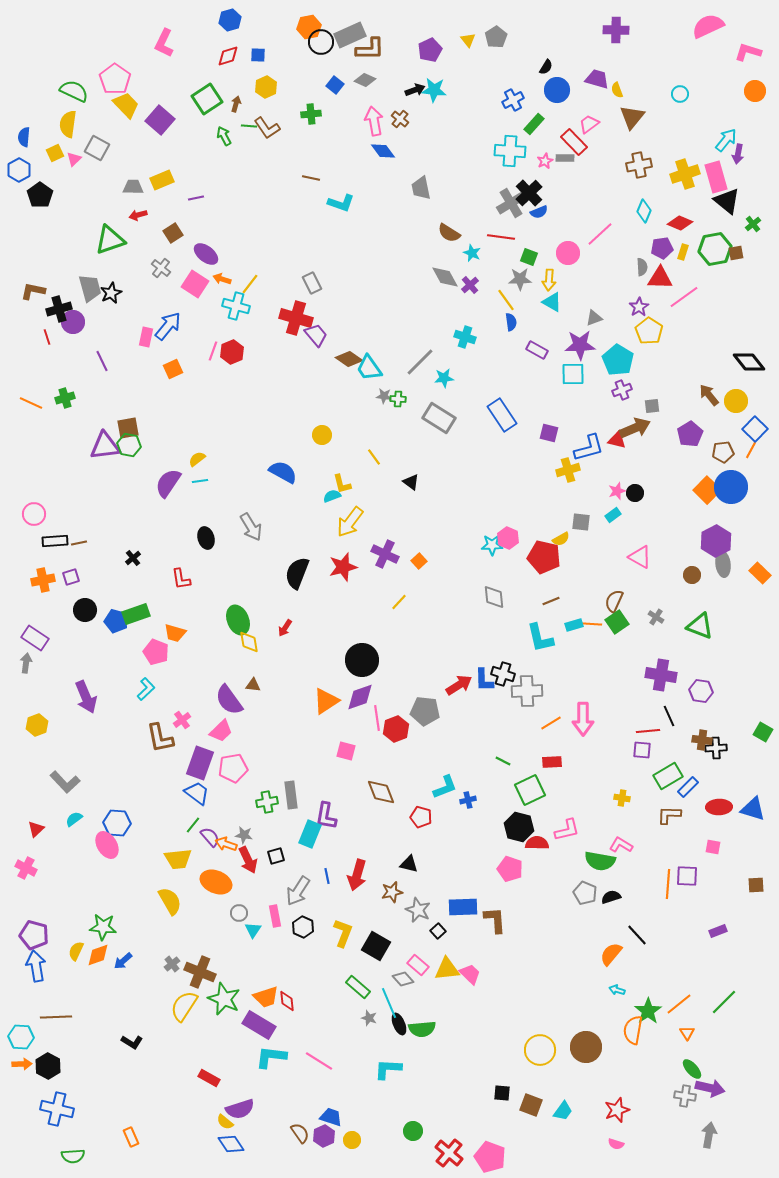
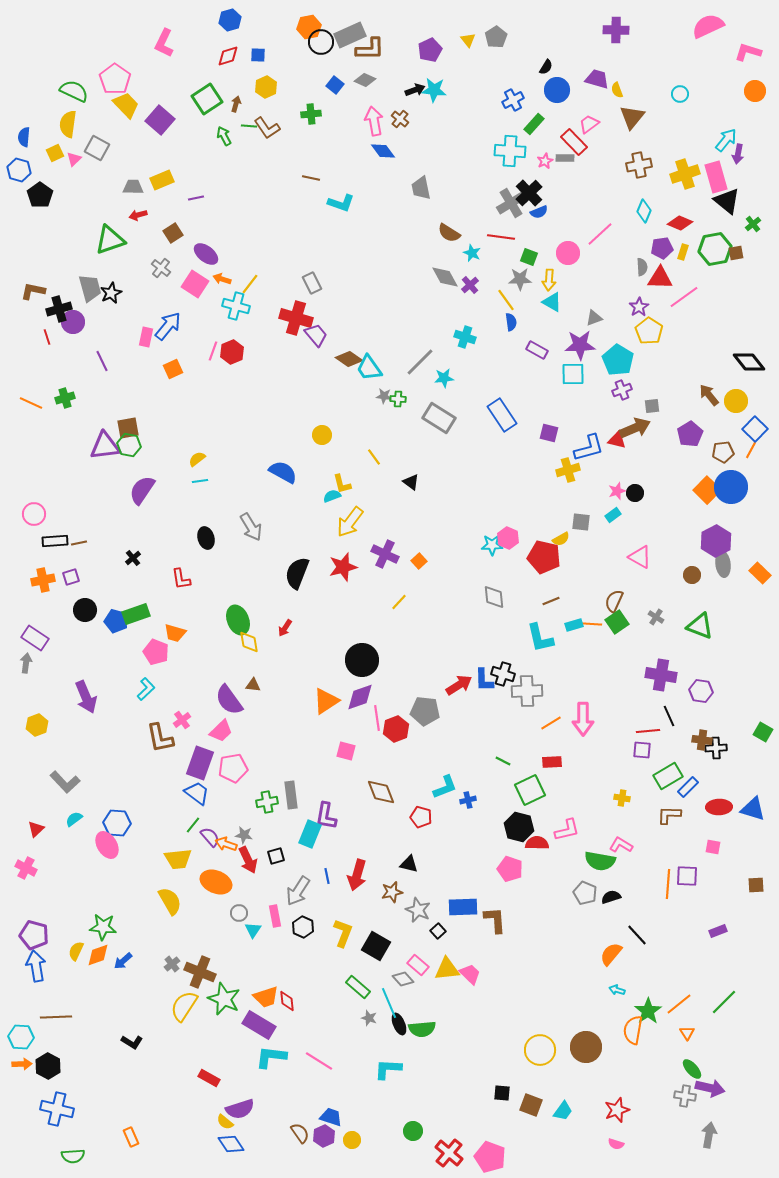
blue hexagon at (19, 170): rotated 15 degrees counterclockwise
purple semicircle at (168, 483): moved 26 px left, 7 px down
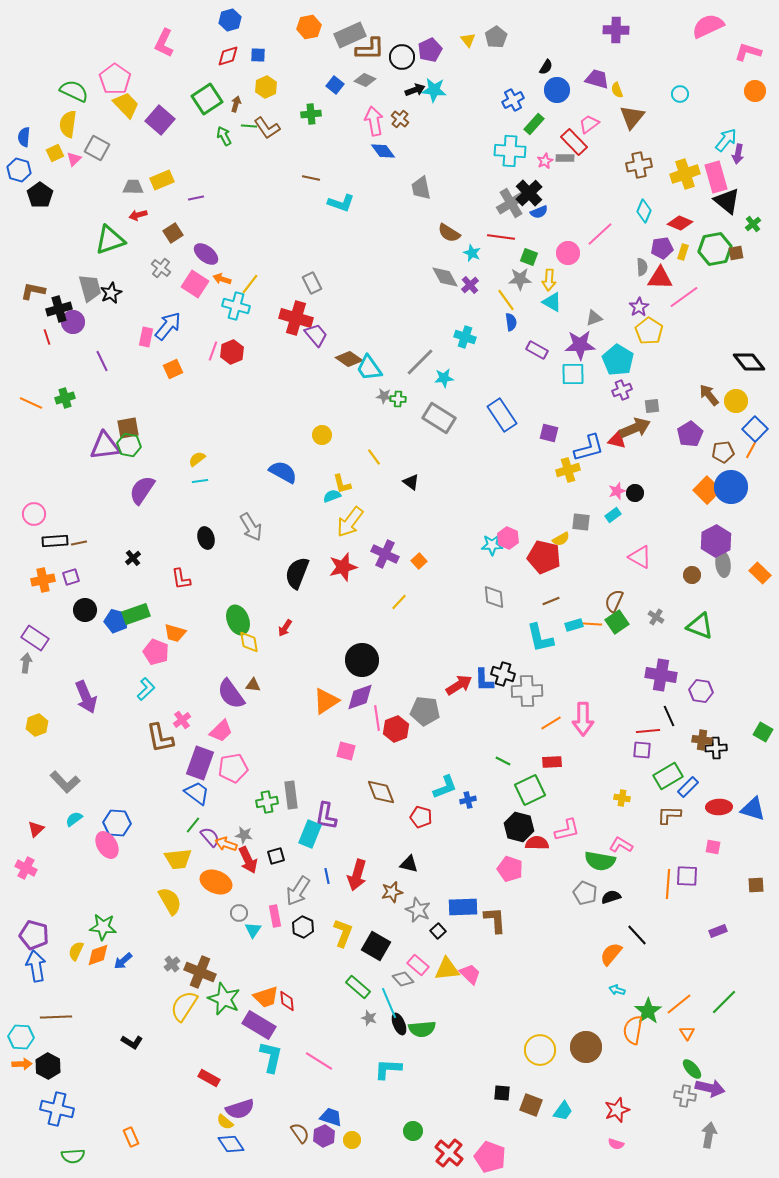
black circle at (321, 42): moved 81 px right, 15 px down
purple semicircle at (229, 700): moved 2 px right, 6 px up
cyan L-shape at (271, 1057): rotated 96 degrees clockwise
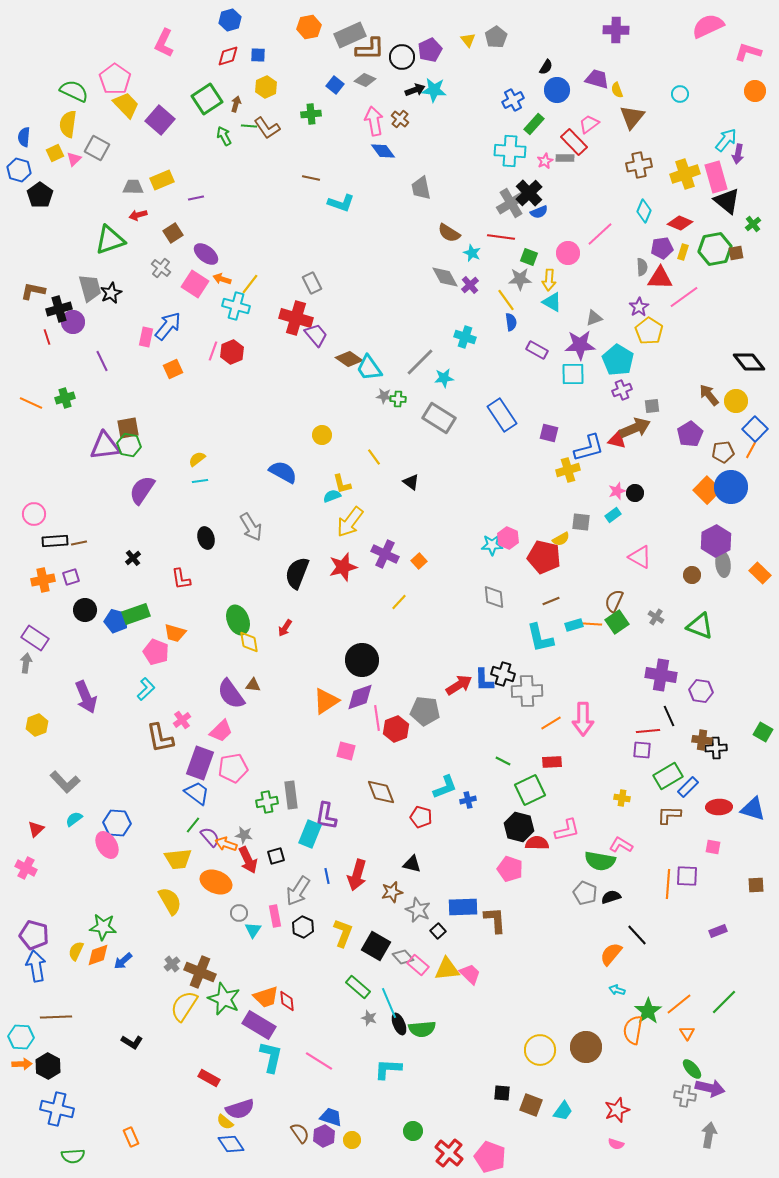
black triangle at (409, 864): moved 3 px right
gray diamond at (403, 979): moved 22 px up
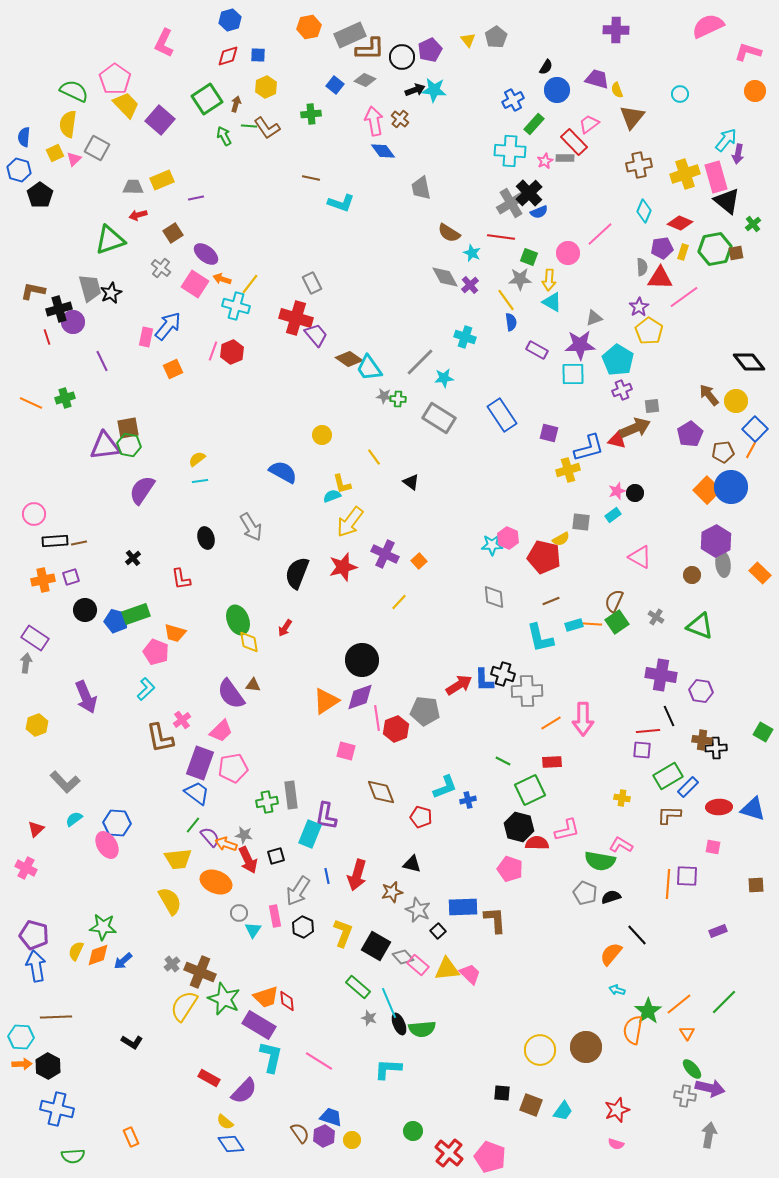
purple semicircle at (240, 1109): moved 4 px right, 18 px up; rotated 28 degrees counterclockwise
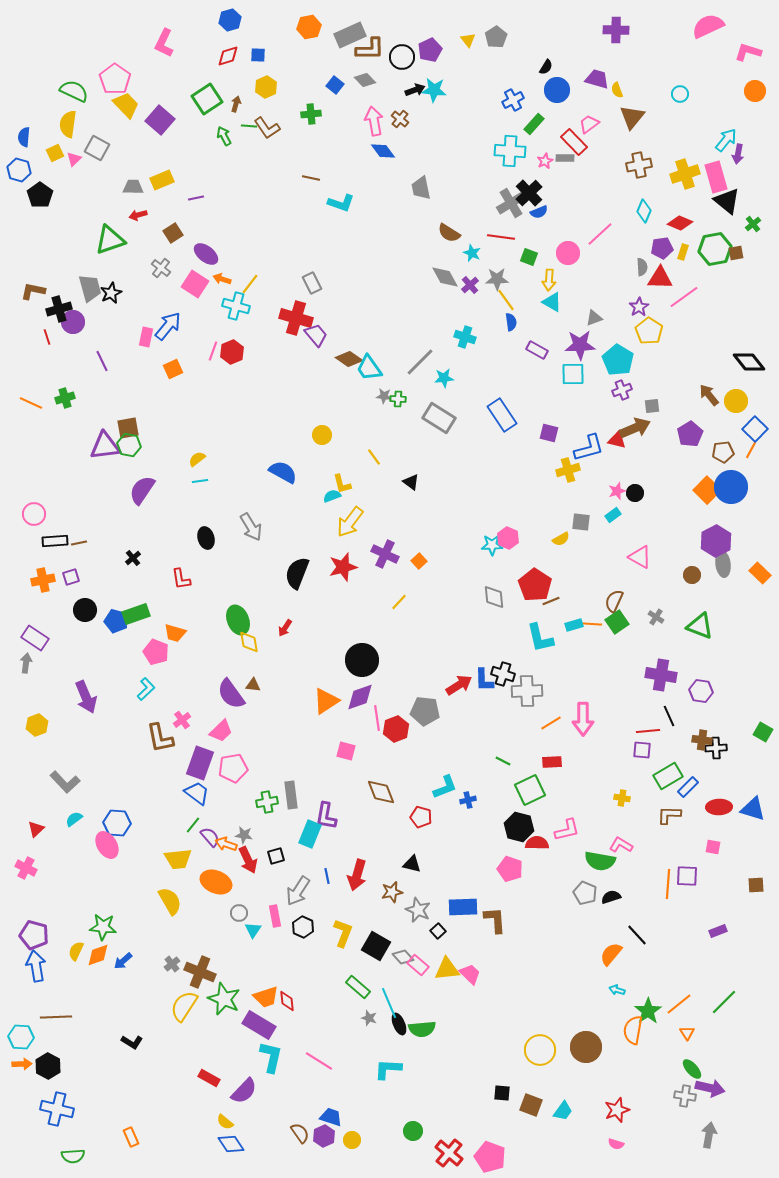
gray diamond at (365, 80): rotated 20 degrees clockwise
gray star at (520, 279): moved 23 px left
red pentagon at (544, 557): moved 9 px left, 28 px down; rotated 20 degrees clockwise
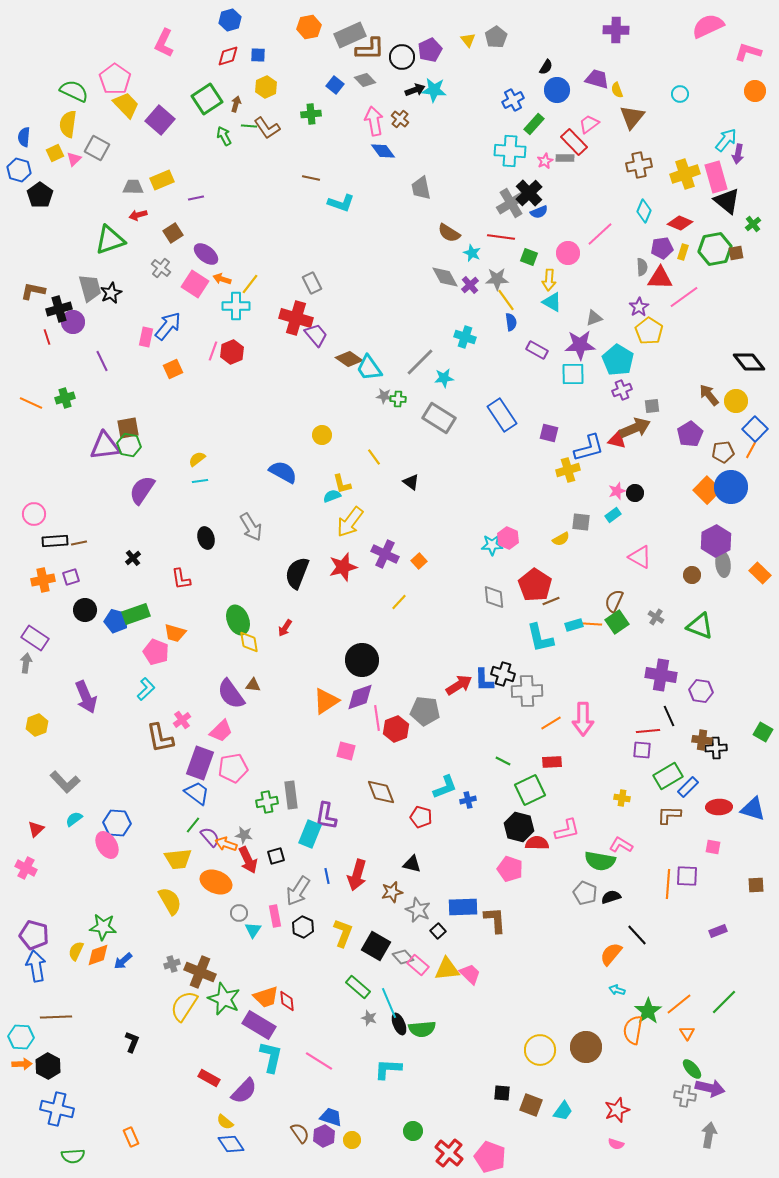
cyan cross at (236, 306): rotated 16 degrees counterclockwise
gray cross at (172, 964): rotated 21 degrees clockwise
black L-shape at (132, 1042): rotated 100 degrees counterclockwise
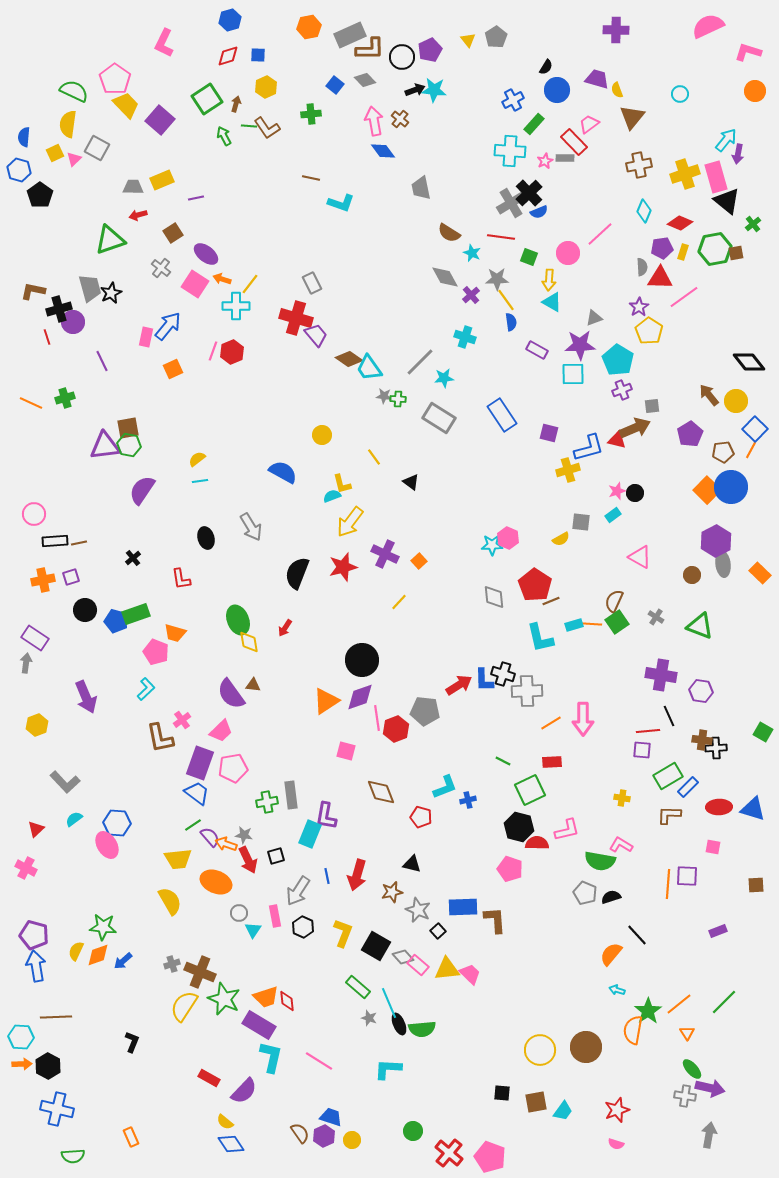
purple cross at (470, 285): moved 1 px right, 10 px down
green line at (193, 825): rotated 18 degrees clockwise
brown square at (531, 1105): moved 5 px right, 3 px up; rotated 30 degrees counterclockwise
